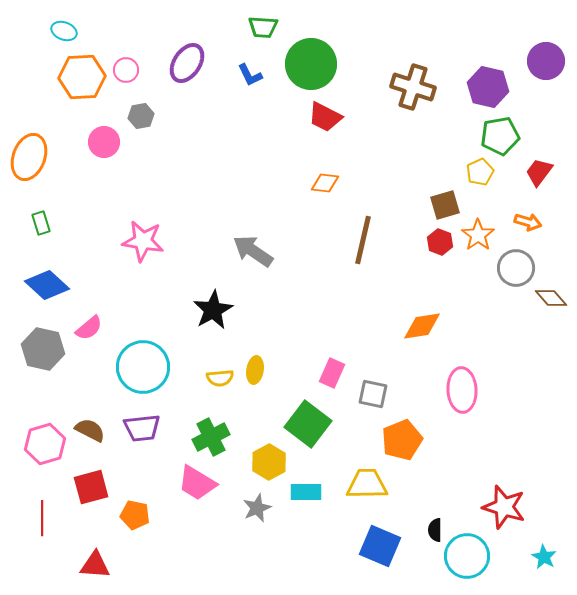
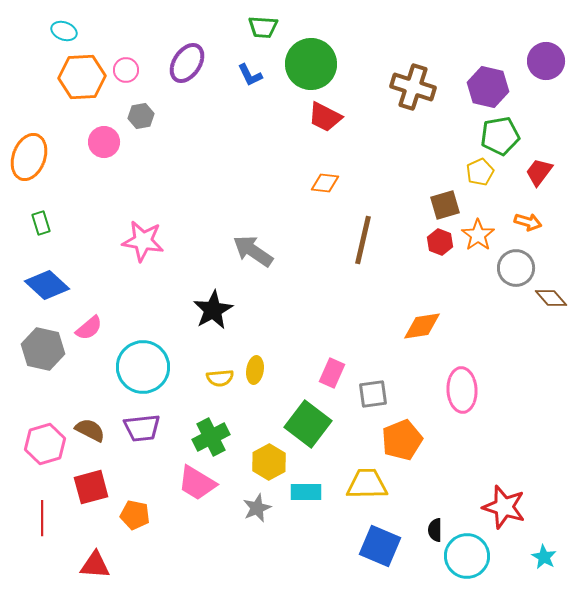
gray square at (373, 394): rotated 20 degrees counterclockwise
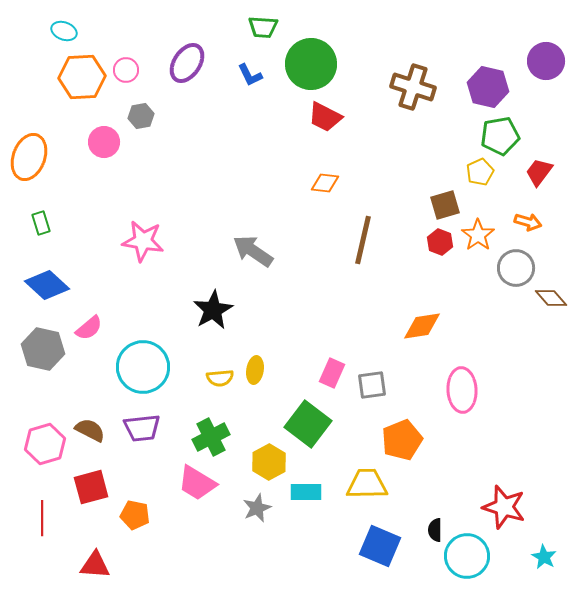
gray square at (373, 394): moved 1 px left, 9 px up
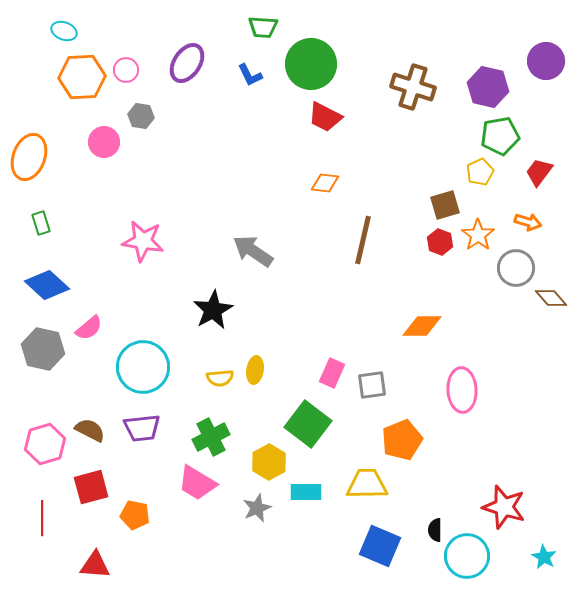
gray hexagon at (141, 116): rotated 20 degrees clockwise
orange diamond at (422, 326): rotated 9 degrees clockwise
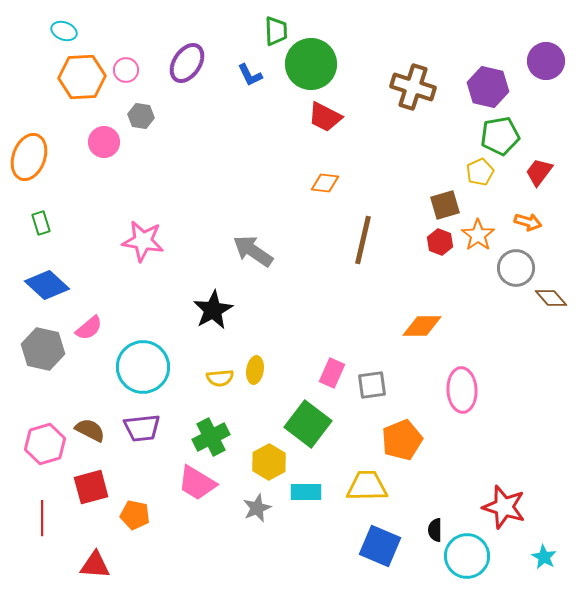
green trapezoid at (263, 27): moved 13 px right, 4 px down; rotated 96 degrees counterclockwise
yellow trapezoid at (367, 484): moved 2 px down
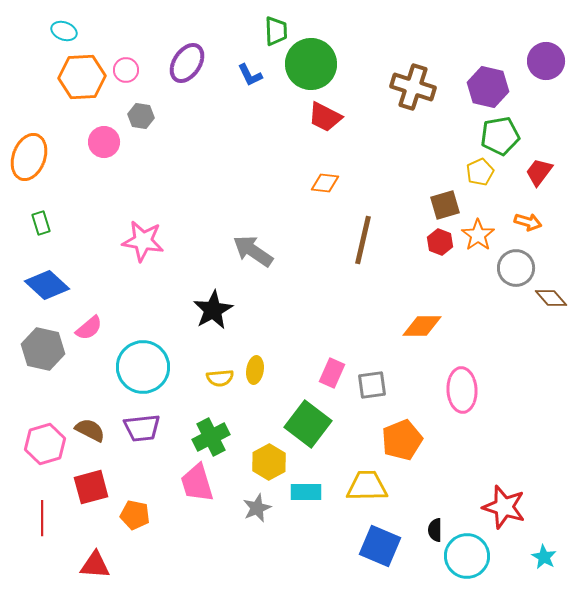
pink trapezoid at (197, 483): rotated 42 degrees clockwise
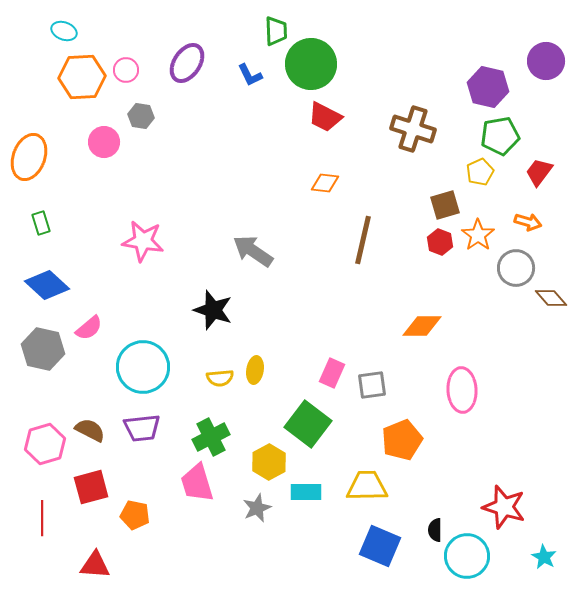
brown cross at (413, 87): moved 42 px down
black star at (213, 310): rotated 24 degrees counterclockwise
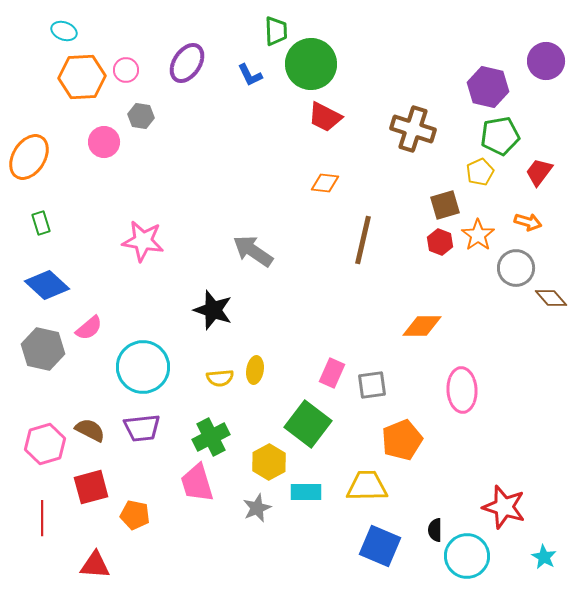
orange ellipse at (29, 157): rotated 12 degrees clockwise
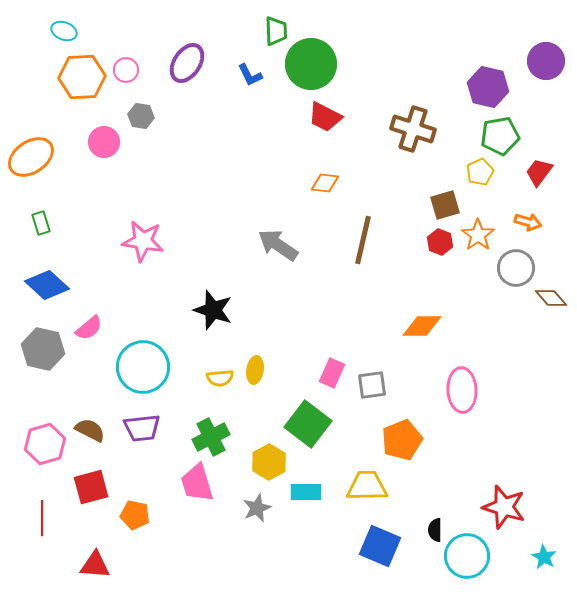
orange ellipse at (29, 157): moved 2 px right; rotated 24 degrees clockwise
gray arrow at (253, 251): moved 25 px right, 6 px up
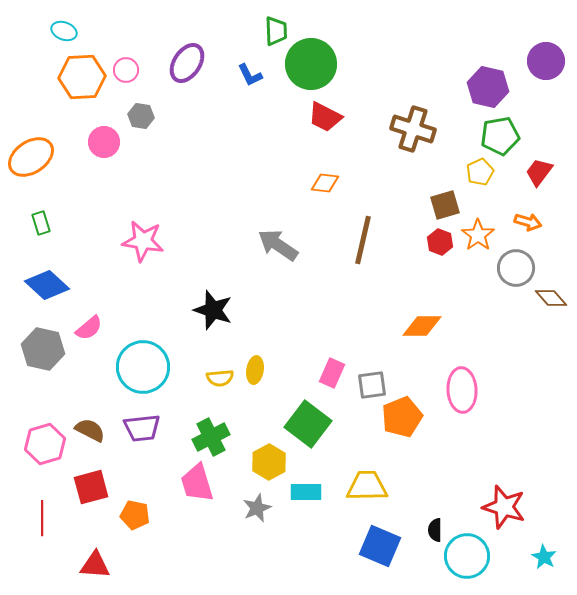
orange pentagon at (402, 440): moved 23 px up
